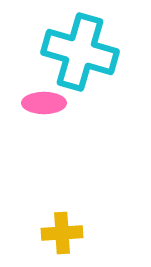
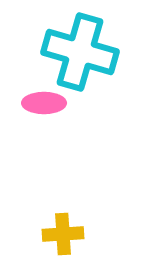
yellow cross: moved 1 px right, 1 px down
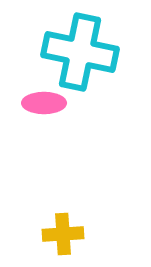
cyan cross: rotated 4 degrees counterclockwise
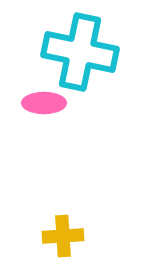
yellow cross: moved 2 px down
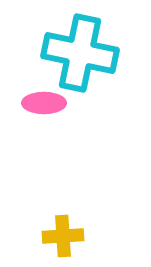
cyan cross: moved 1 px down
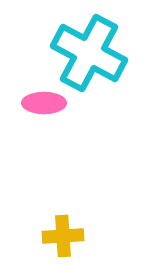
cyan cross: moved 9 px right; rotated 16 degrees clockwise
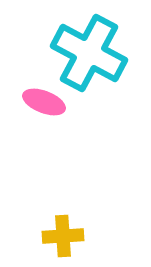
pink ellipse: moved 1 px up; rotated 21 degrees clockwise
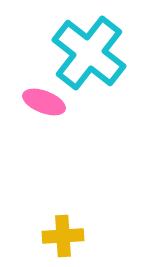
cyan cross: rotated 10 degrees clockwise
